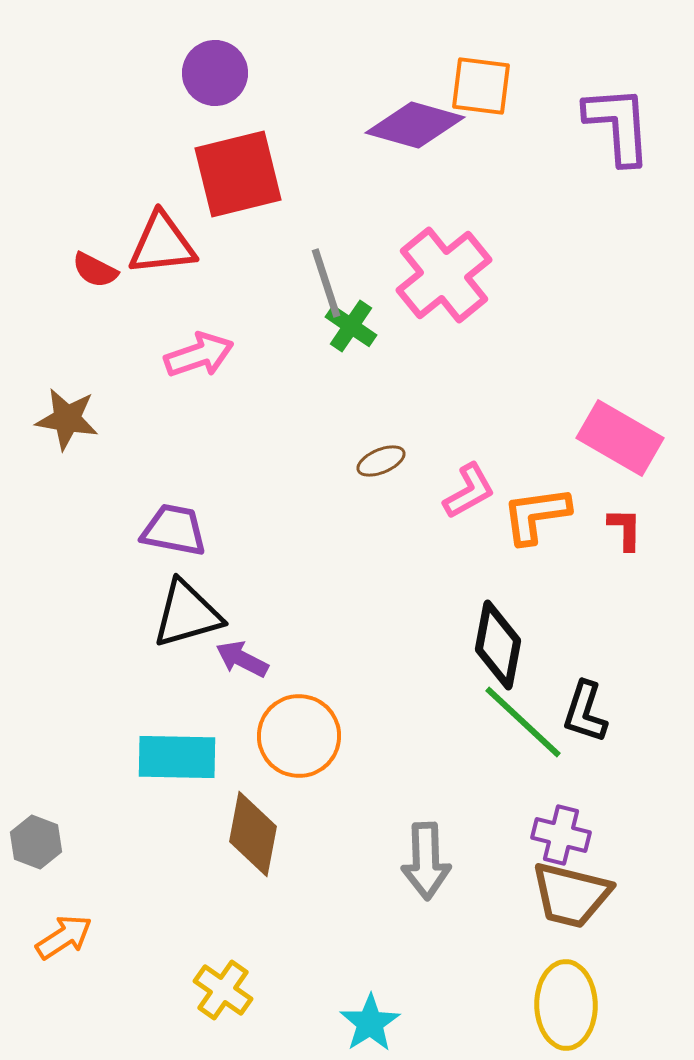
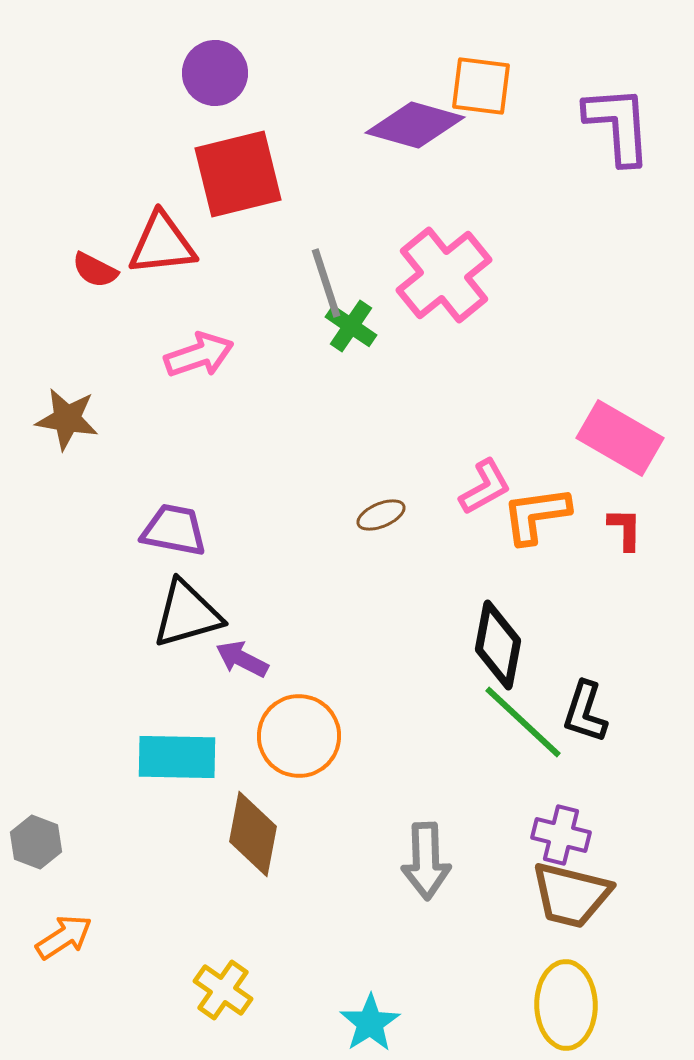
brown ellipse: moved 54 px down
pink L-shape: moved 16 px right, 4 px up
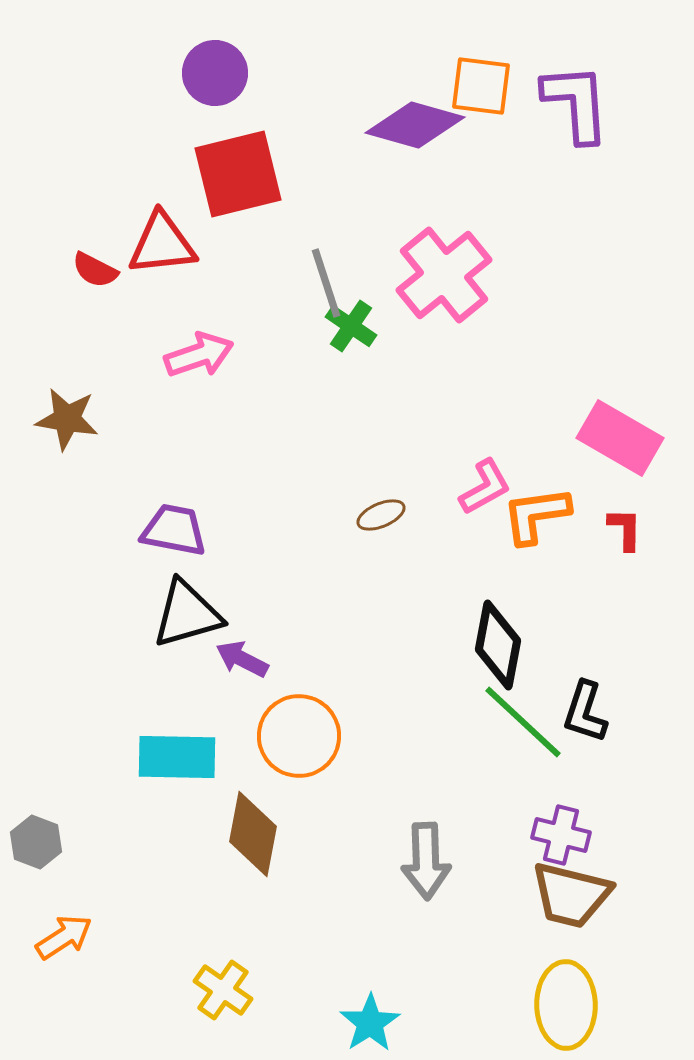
purple L-shape: moved 42 px left, 22 px up
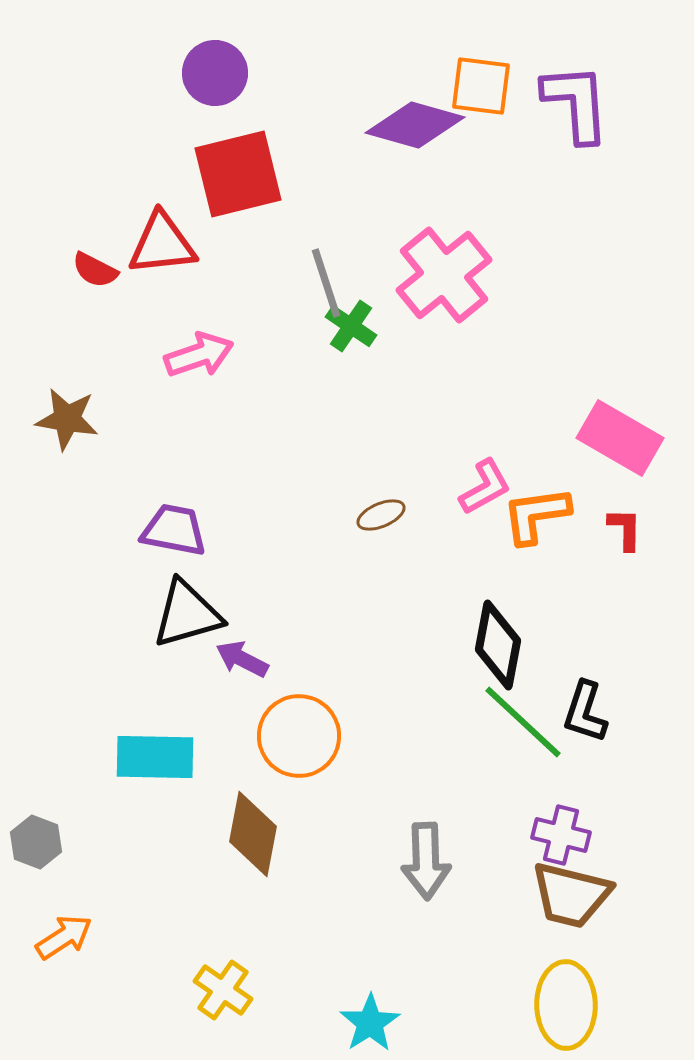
cyan rectangle: moved 22 px left
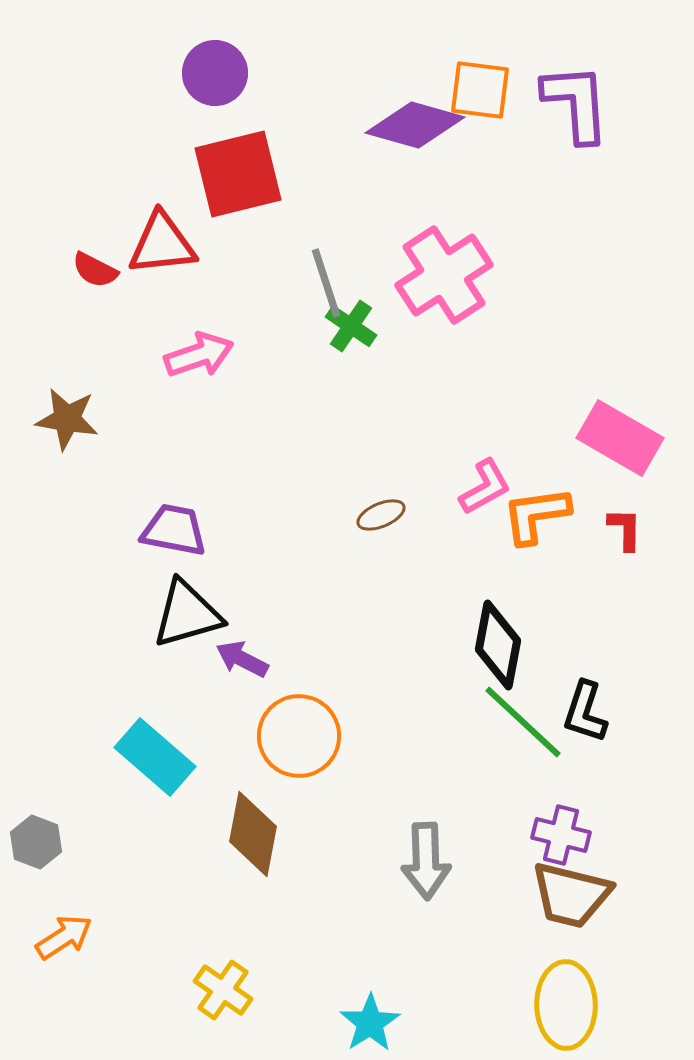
orange square: moved 1 px left, 4 px down
pink cross: rotated 6 degrees clockwise
cyan rectangle: rotated 40 degrees clockwise
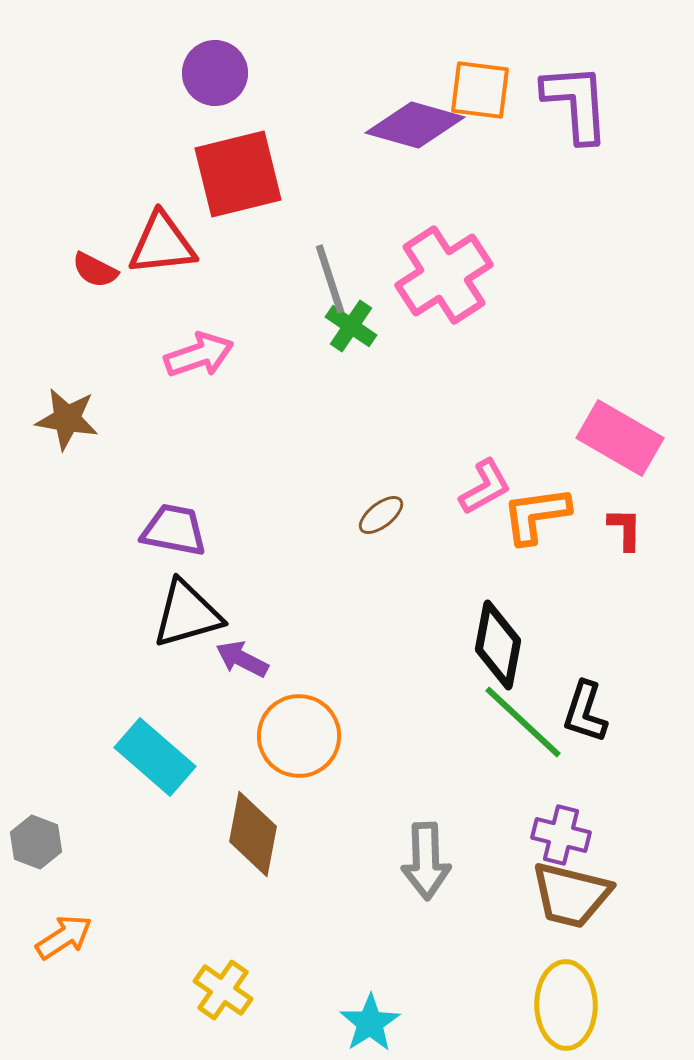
gray line: moved 4 px right, 4 px up
brown ellipse: rotated 15 degrees counterclockwise
